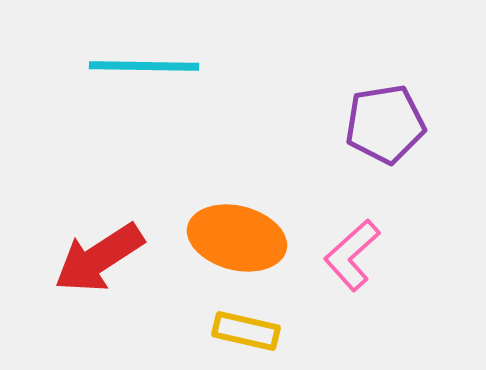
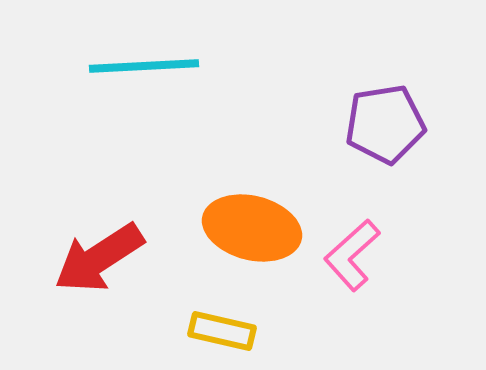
cyan line: rotated 4 degrees counterclockwise
orange ellipse: moved 15 px right, 10 px up
yellow rectangle: moved 24 px left
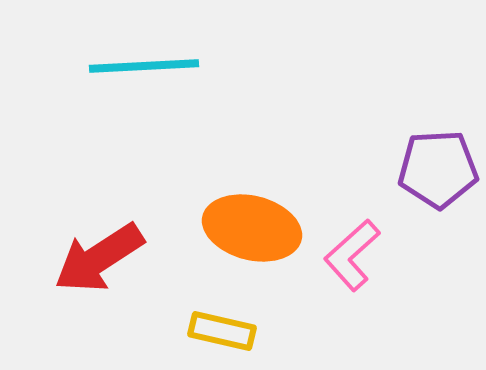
purple pentagon: moved 53 px right, 45 px down; rotated 6 degrees clockwise
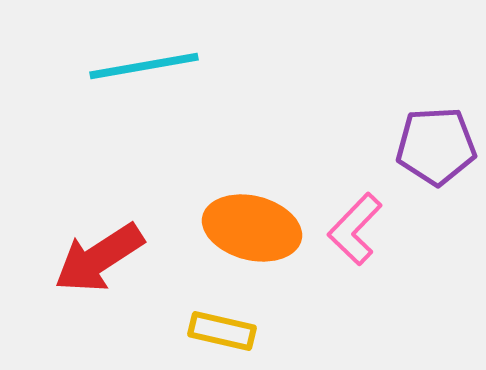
cyan line: rotated 7 degrees counterclockwise
purple pentagon: moved 2 px left, 23 px up
pink L-shape: moved 3 px right, 26 px up; rotated 4 degrees counterclockwise
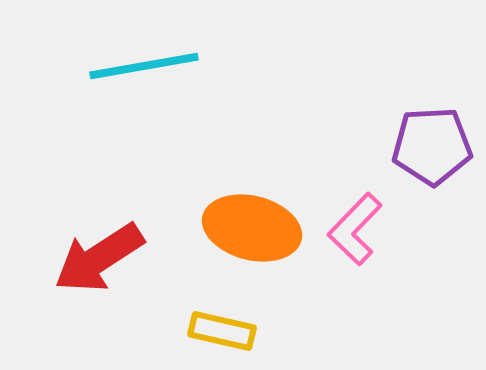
purple pentagon: moved 4 px left
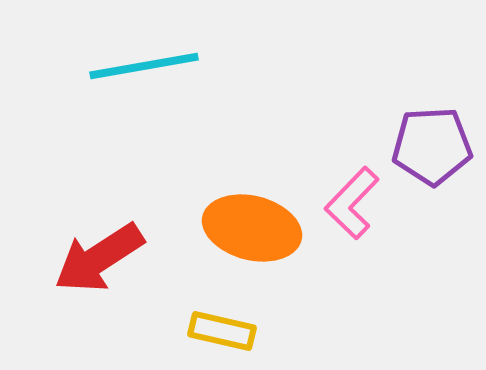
pink L-shape: moved 3 px left, 26 px up
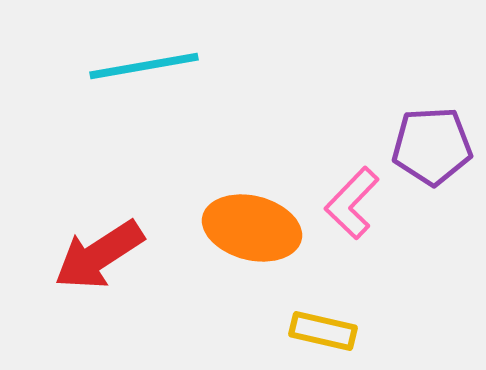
red arrow: moved 3 px up
yellow rectangle: moved 101 px right
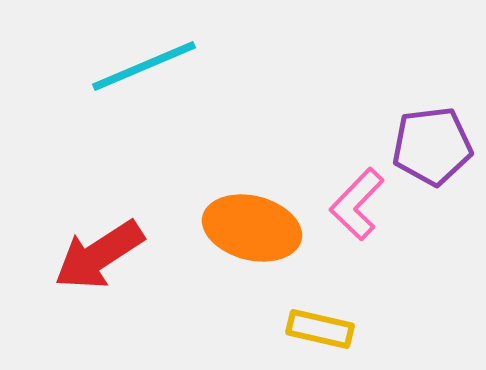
cyan line: rotated 13 degrees counterclockwise
purple pentagon: rotated 4 degrees counterclockwise
pink L-shape: moved 5 px right, 1 px down
yellow rectangle: moved 3 px left, 2 px up
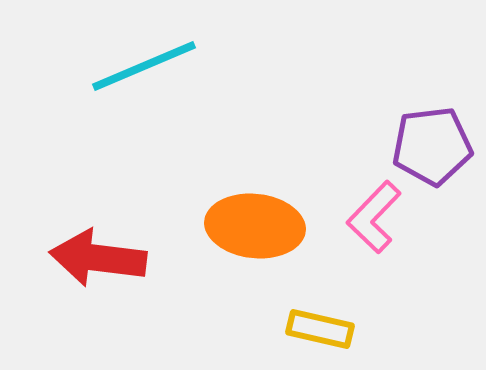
pink L-shape: moved 17 px right, 13 px down
orange ellipse: moved 3 px right, 2 px up; rotated 8 degrees counterclockwise
red arrow: moved 1 px left, 3 px down; rotated 40 degrees clockwise
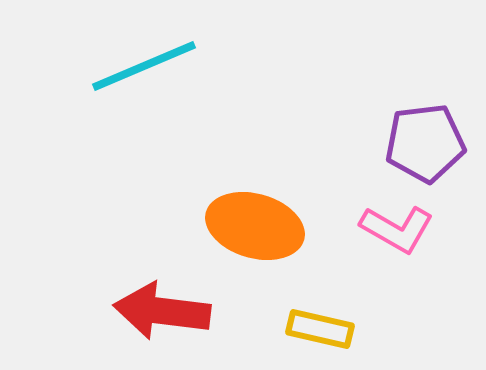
purple pentagon: moved 7 px left, 3 px up
pink L-shape: moved 23 px right, 12 px down; rotated 104 degrees counterclockwise
orange ellipse: rotated 10 degrees clockwise
red arrow: moved 64 px right, 53 px down
